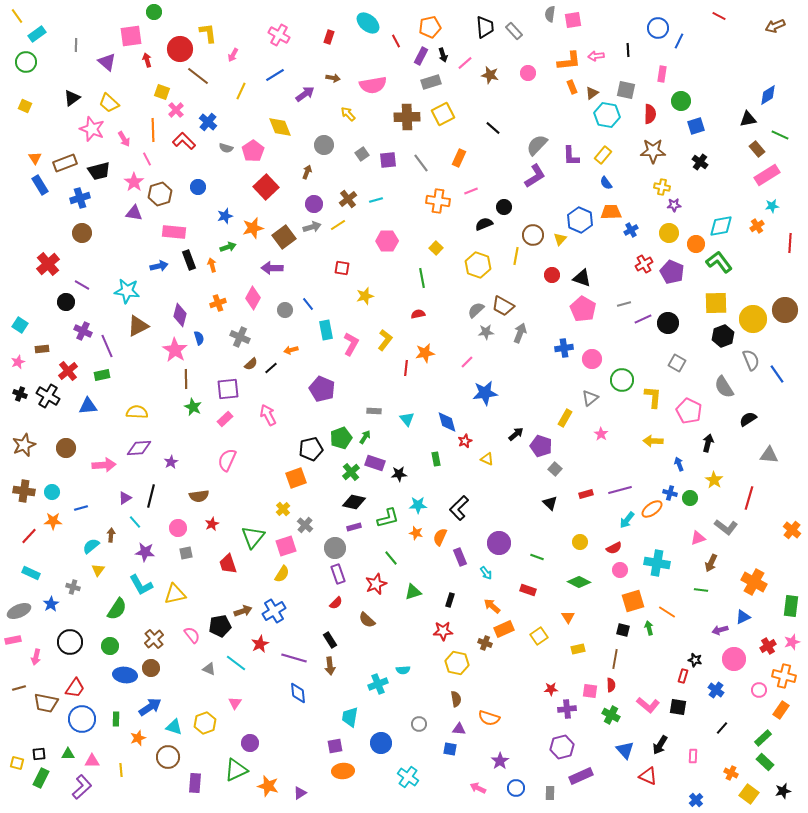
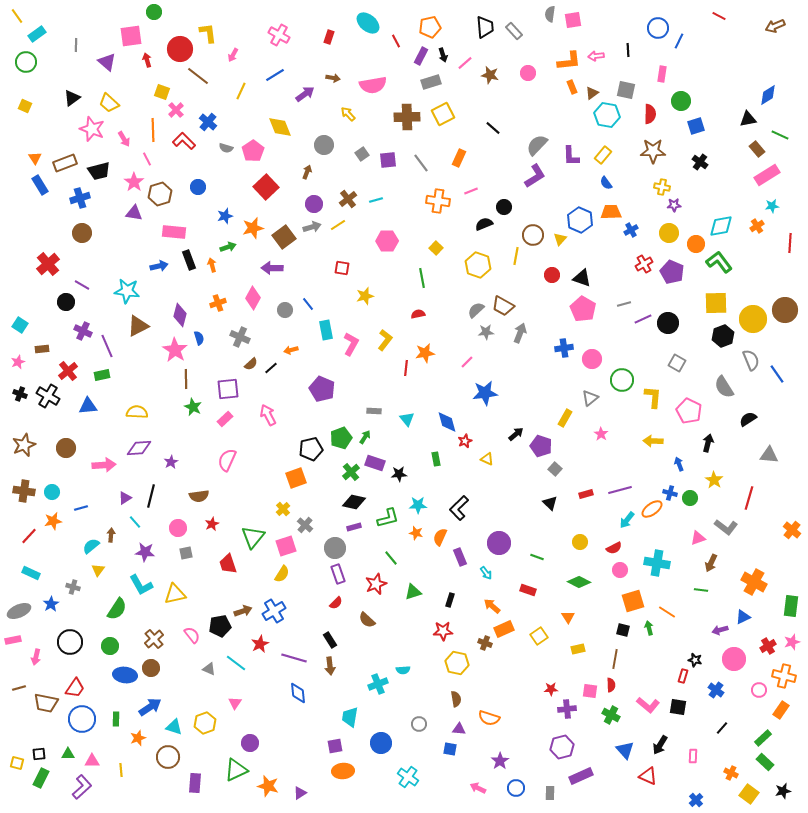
orange star at (53, 521): rotated 12 degrees counterclockwise
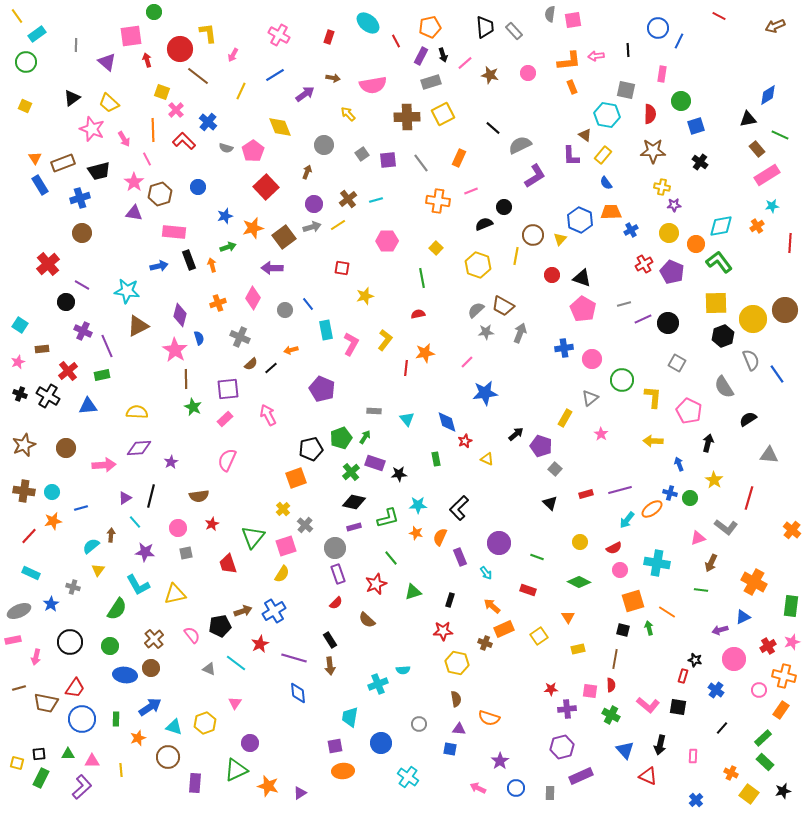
brown triangle at (592, 93): moved 7 px left, 42 px down; rotated 48 degrees counterclockwise
gray semicircle at (537, 145): moved 17 px left; rotated 20 degrees clockwise
brown rectangle at (65, 163): moved 2 px left
cyan L-shape at (141, 585): moved 3 px left
black arrow at (660, 745): rotated 18 degrees counterclockwise
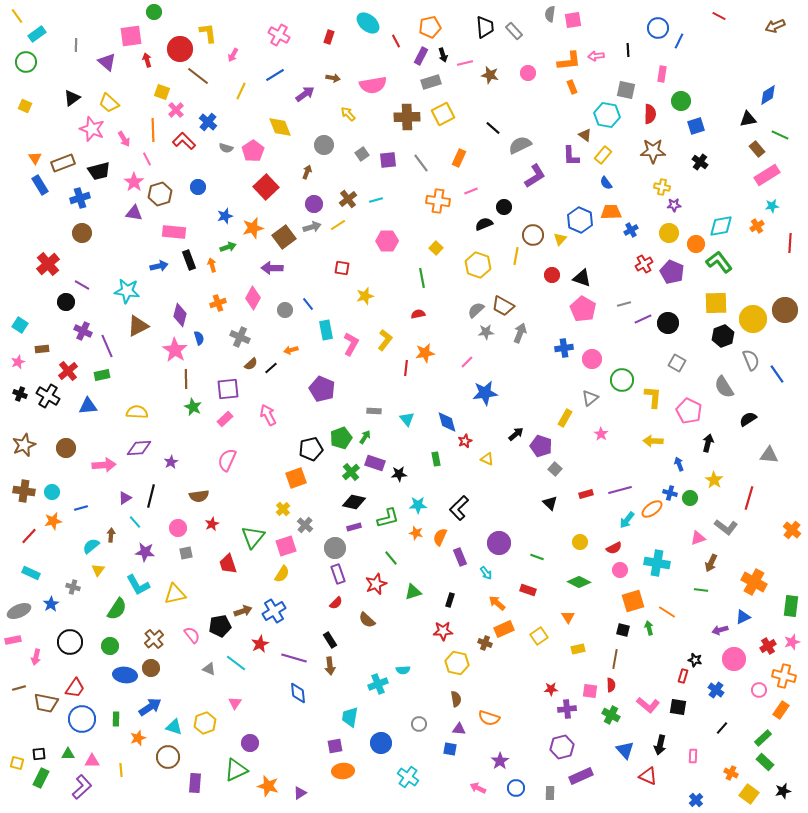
pink line at (465, 63): rotated 28 degrees clockwise
orange arrow at (492, 606): moved 5 px right, 3 px up
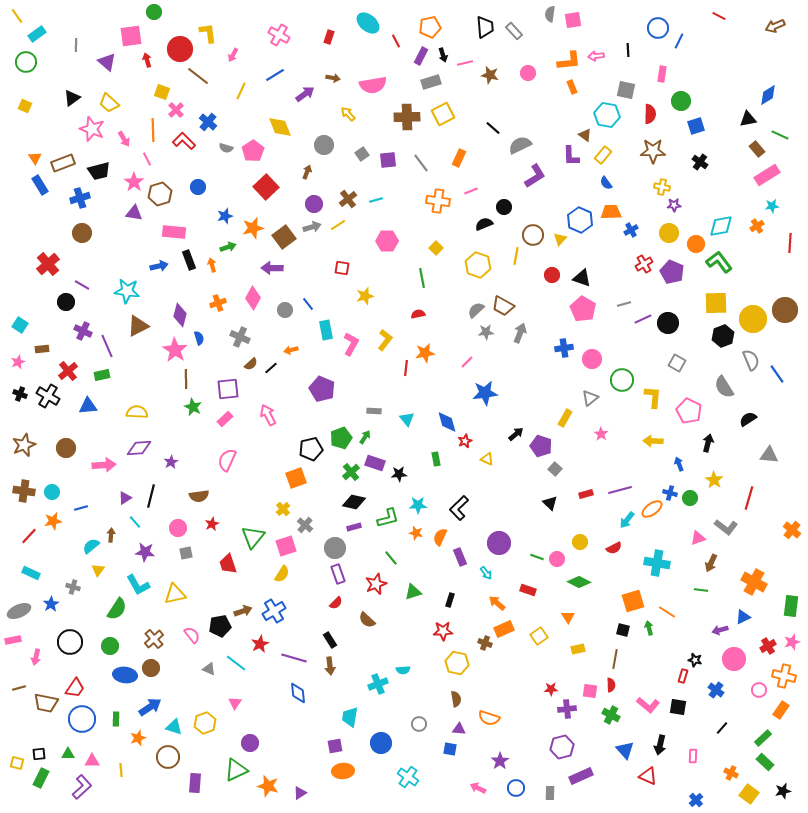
pink circle at (620, 570): moved 63 px left, 11 px up
